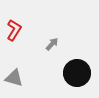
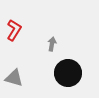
gray arrow: rotated 32 degrees counterclockwise
black circle: moved 9 px left
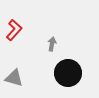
red L-shape: rotated 10 degrees clockwise
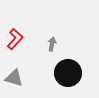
red L-shape: moved 1 px right, 9 px down
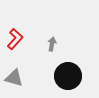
black circle: moved 3 px down
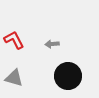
red L-shape: moved 1 px left, 1 px down; rotated 70 degrees counterclockwise
gray arrow: rotated 104 degrees counterclockwise
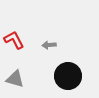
gray arrow: moved 3 px left, 1 px down
gray triangle: moved 1 px right, 1 px down
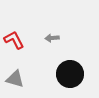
gray arrow: moved 3 px right, 7 px up
black circle: moved 2 px right, 2 px up
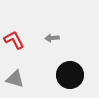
black circle: moved 1 px down
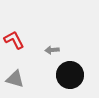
gray arrow: moved 12 px down
